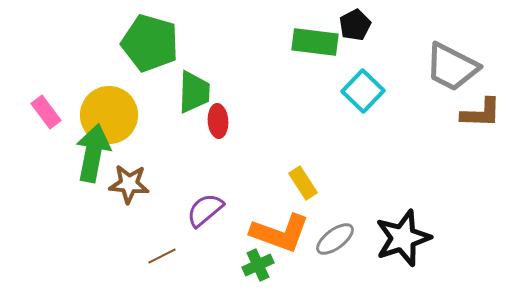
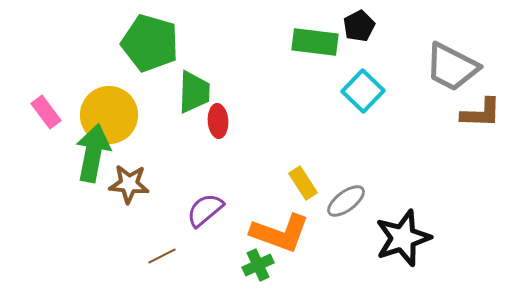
black pentagon: moved 4 px right, 1 px down
gray ellipse: moved 11 px right, 38 px up
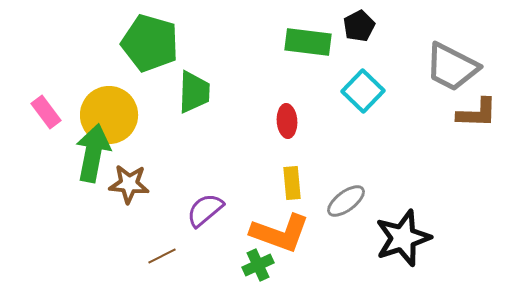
green rectangle: moved 7 px left
brown L-shape: moved 4 px left
red ellipse: moved 69 px right
yellow rectangle: moved 11 px left; rotated 28 degrees clockwise
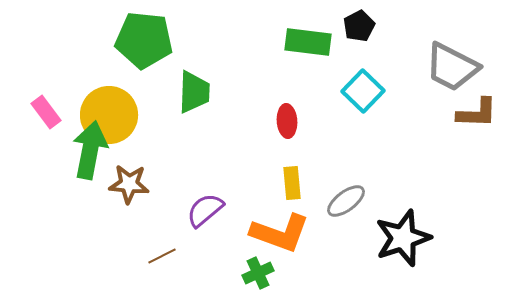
green pentagon: moved 6 px left, 3 px up; rotated 10 degrees counterclockwise
green arrow: moved 3 px left, 3 px up
green cross: moved 8 px down
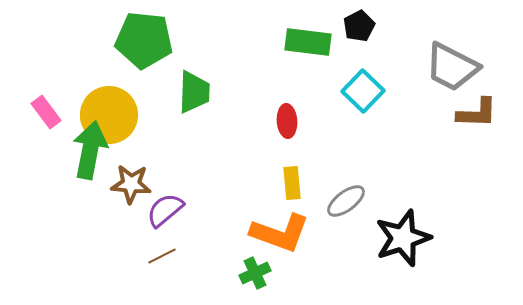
brown star: moved 2 px right
purple semicircle: moved 40 px left
green cross: moved 3 px left
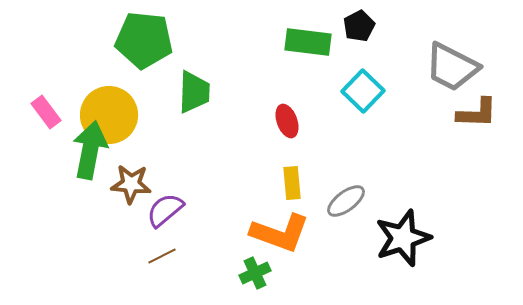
red ellipse: rotated 16 degrees counterclockwise
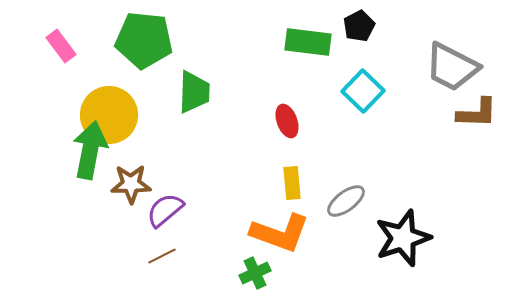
pink rectangle: moved 15 px right, 66 px up
brown star: rotated 6 degrees counterclockwise
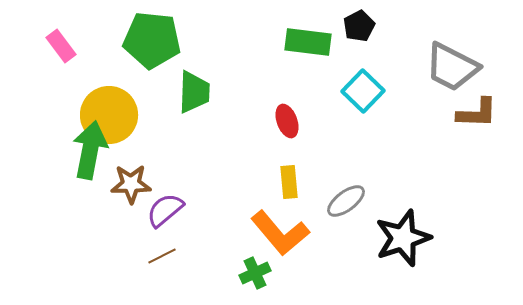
green pentagon: moved 8 px right
yellow rectangle: moved 3 px left, 1 px up
orange L-shape: rotated 30 degrees clockwise
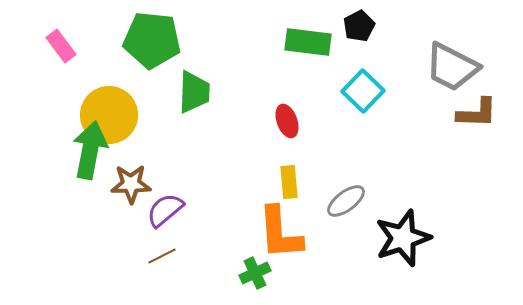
orange L-shape: rotated 36 degrees clockwise
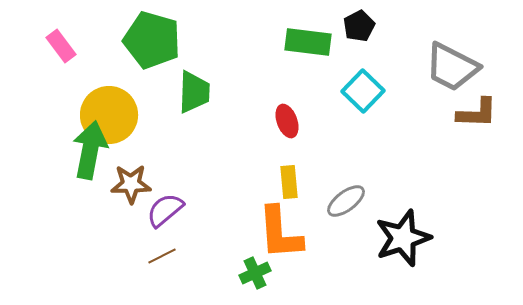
green pentagon: rotated 10 degrees clockwise
